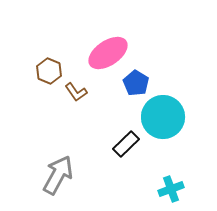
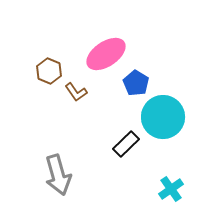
pink ellipse: moved 2 px left, 1 px down
gray arrow: rotated 135 degrees clockwise
cyan cross: rotated 15 degrees counterclockwise
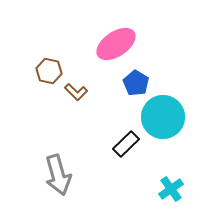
pink ellipse: moved 10 px right, 10 px up
brown hexagon: rotated 10 degrees counterclockwise
brown L-shape: rotated 10 degrees counterclockwise
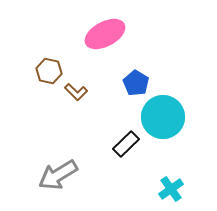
pink ellipse: moved 11 px left, 10 px up; rotated 6 degrees clockwise
gray arrow: rotated 75 degrees clockwise
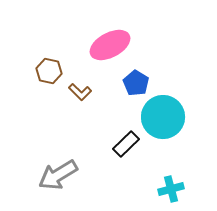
pink ellipse: moved 5 px right, 11 px down
brown L-shape: moved 4 px right
cyan cross: rotated 20 degrees clockwise
